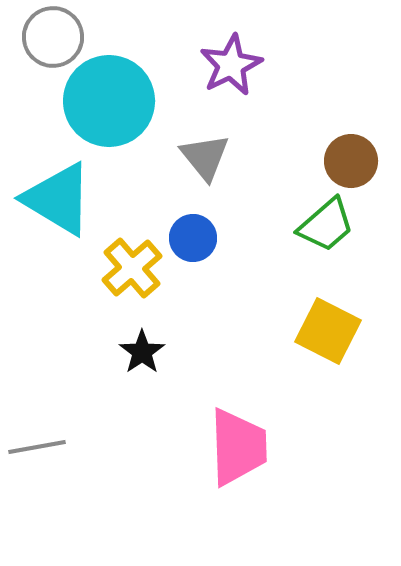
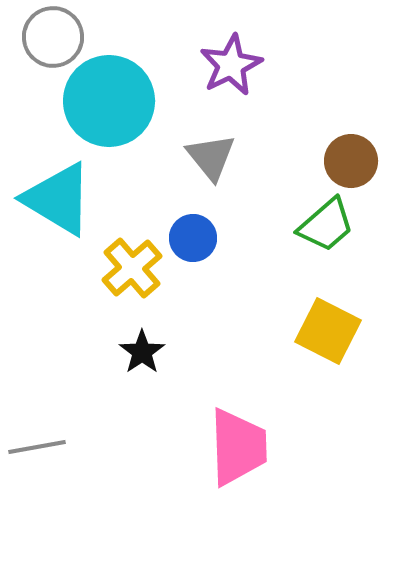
gray triangle: moved 6 px right
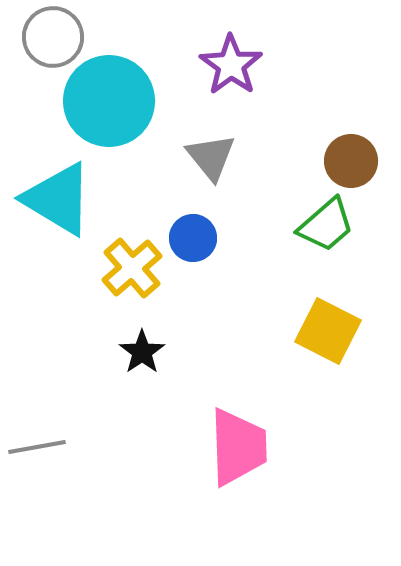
purple star: rotated 10 degrees counterclockwise
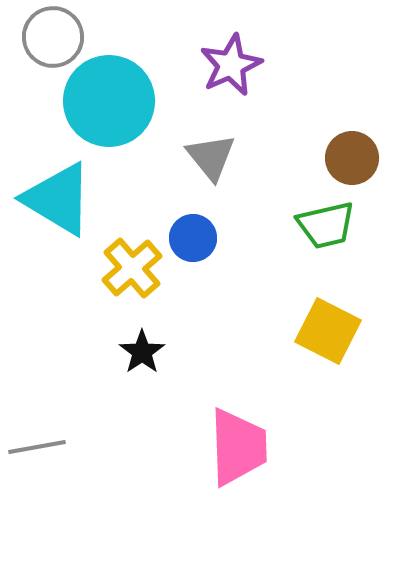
purple star: rotated 12 degrees clockwise
brown circle: moved 1 px right, 3 px up
green trapezoid: rotated 28 degrees clockwise
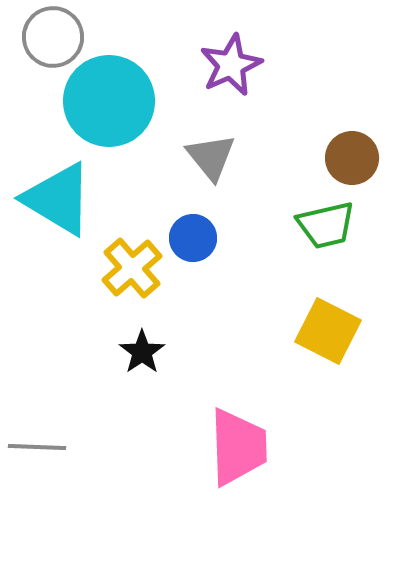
gray line: rotated 12 degrees clockwise
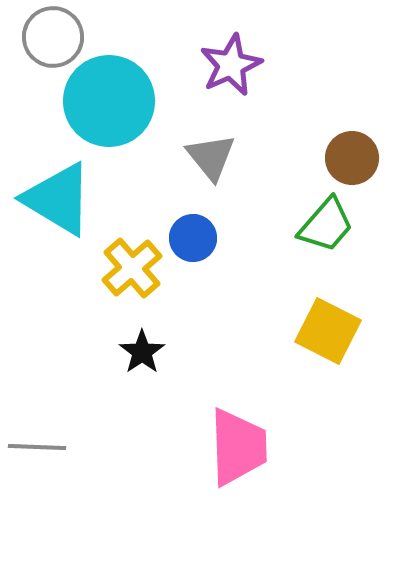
green trapezoid: rotated 36 degrees counterclockwise
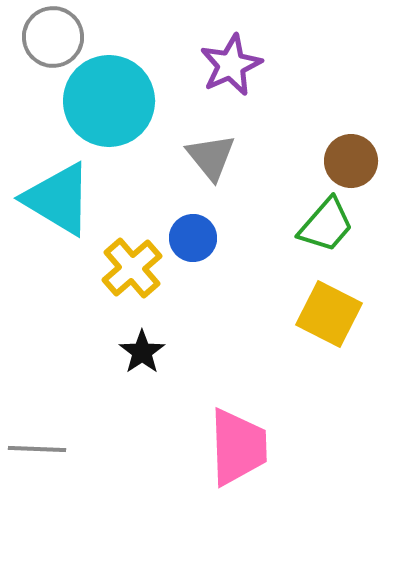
brown circle: moved 1 px left, 3 px down
yellow square: moved 1 px right, 17 px up
gray line: moved 2 px down
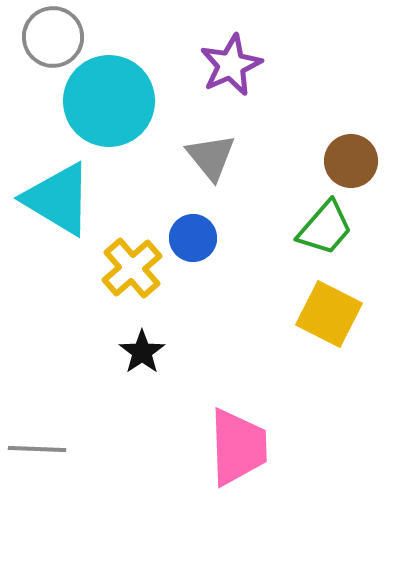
green trapezoid: moved 1 px left, 3 px down
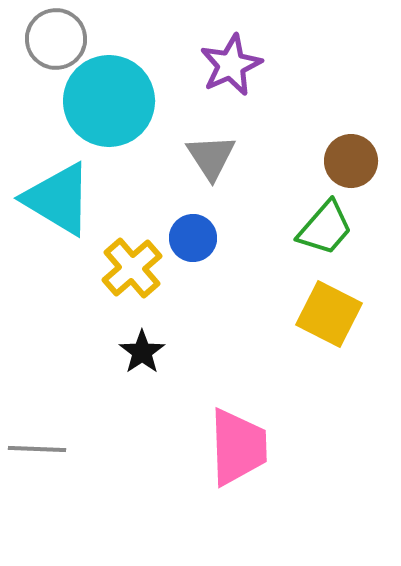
gray circle: moved 3 px right, 2 px down
gray triangle: rotated 6 degrees clockwise
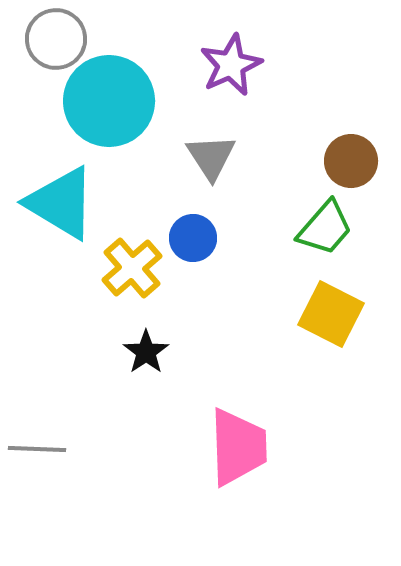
cyan triangle: moved 3 px right, 4 px down
yellow square: moved 2 px right
black star: moved 4 px right
